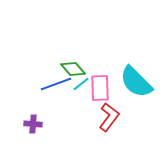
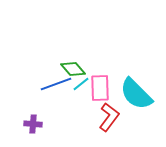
cyan semicircle: moved 12 px down
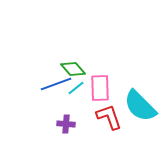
cyan line: moved 5 px left, 4 px down
cyan semicircle: moved 4 px right, 12 px down
red L-shape: rotated 56 degrees counterclockwise
purple cross: moved 33 px right
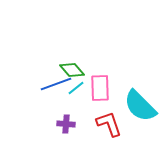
green diamond: moved 1 px left, 1 px down
red L-shape: moved 7 px down
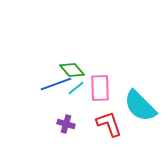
purple cross: rotated 12 degrees clockwise
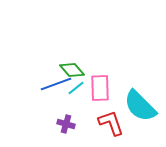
red L-shape: moved 2 px right, 1 px up
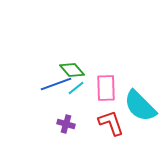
pink rectangle: moved 6 px right
